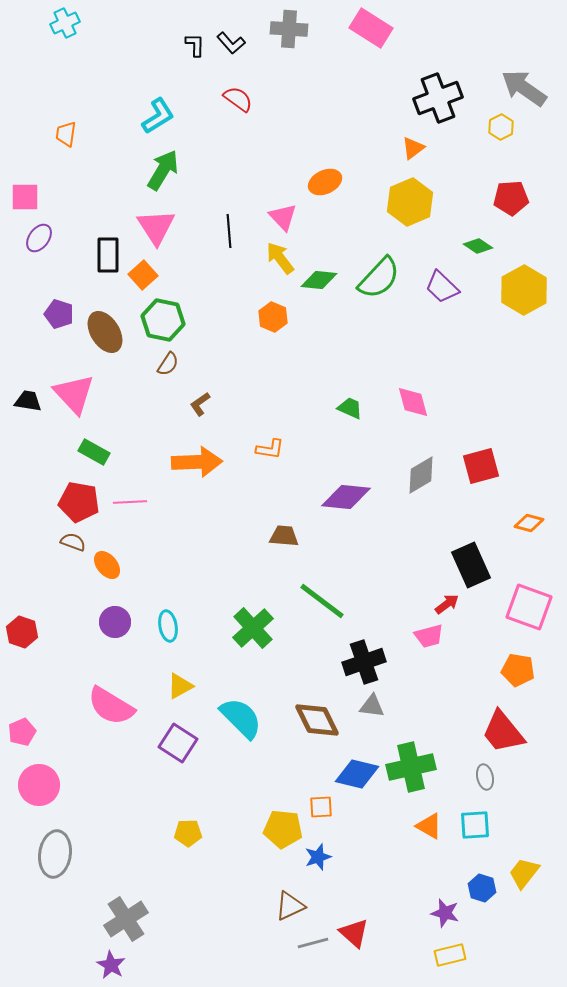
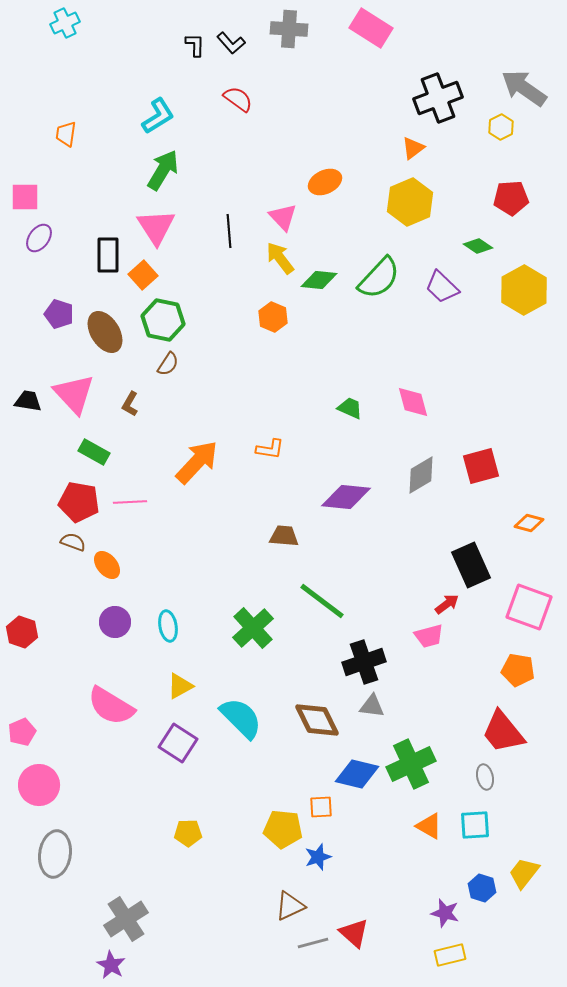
brown L-shape at (200, 404): moved 70 px left; rotated 25 degrees counterclockwise
orange arrow at (197, 462): rotated 45 degrees counterclockwise
green cross at (411, 767): moved 3 px up; rotated 12 degrees counterclockwise
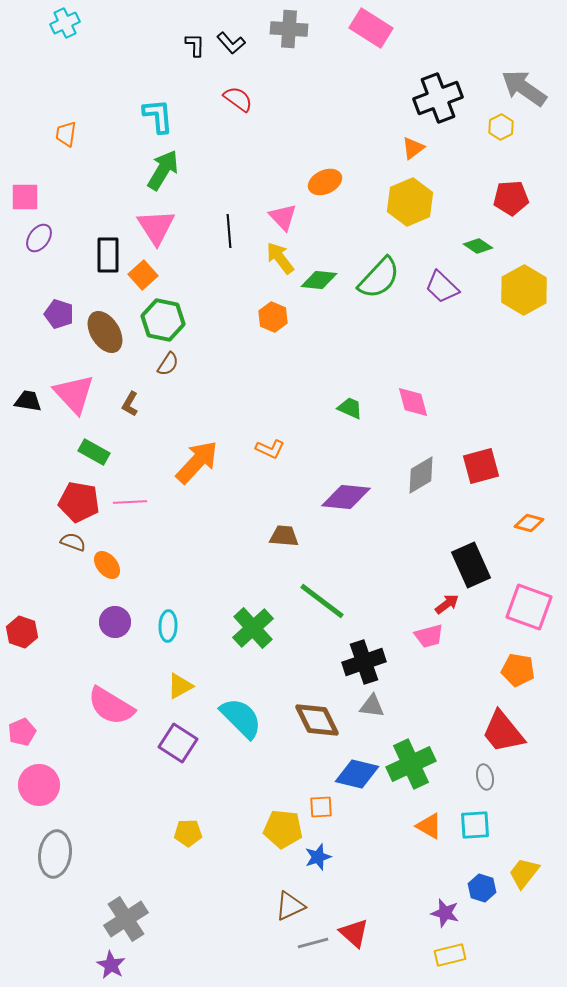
cyan L-shape at (158, 116): rotated 63 degrees counterclockwise
orange L-shape at (270, 449): rotated 16 degrees clockwise
cyan ellipse at (168, 626): rotated 12 degrees clockwise
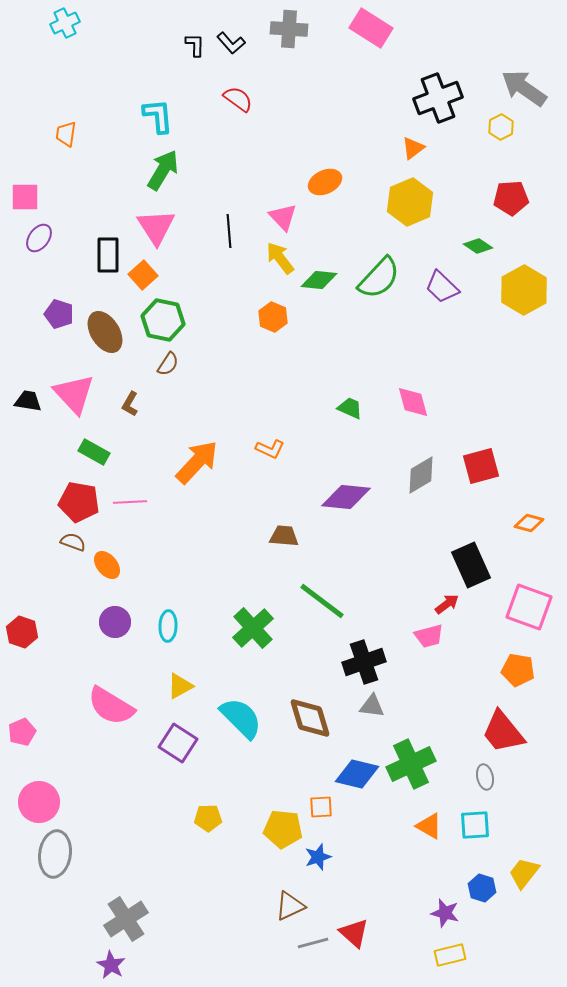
brown diamond at (317, 720): moved 7 px left, 2 px up; rotated 9 degrees clockwise
pink circle at (39, 785): moved 17 px down
yellow pentagon at (188, 833): moved 20 px right, 15 px up
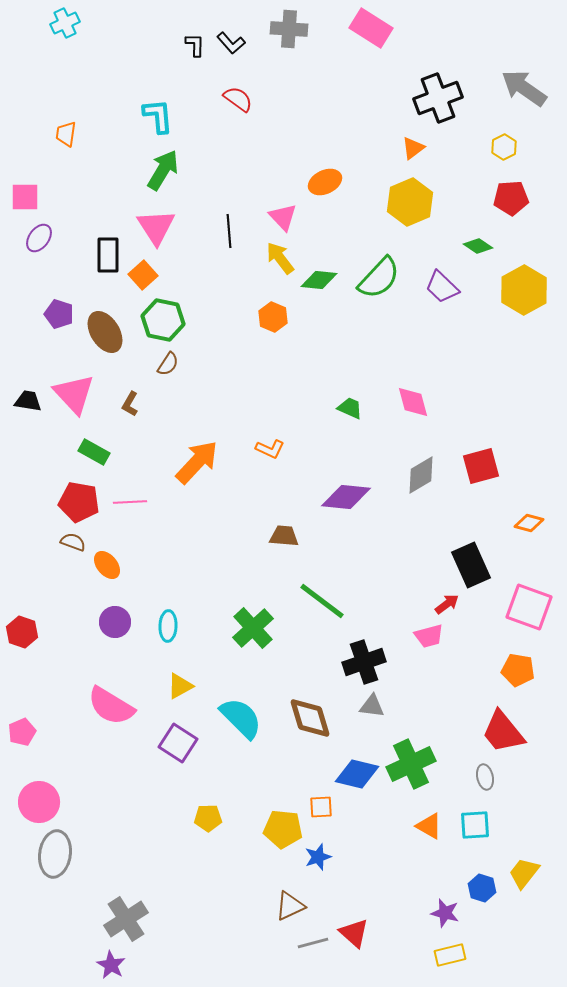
yellow hexagon at (501, 127): moved 3 px right, 20 px down
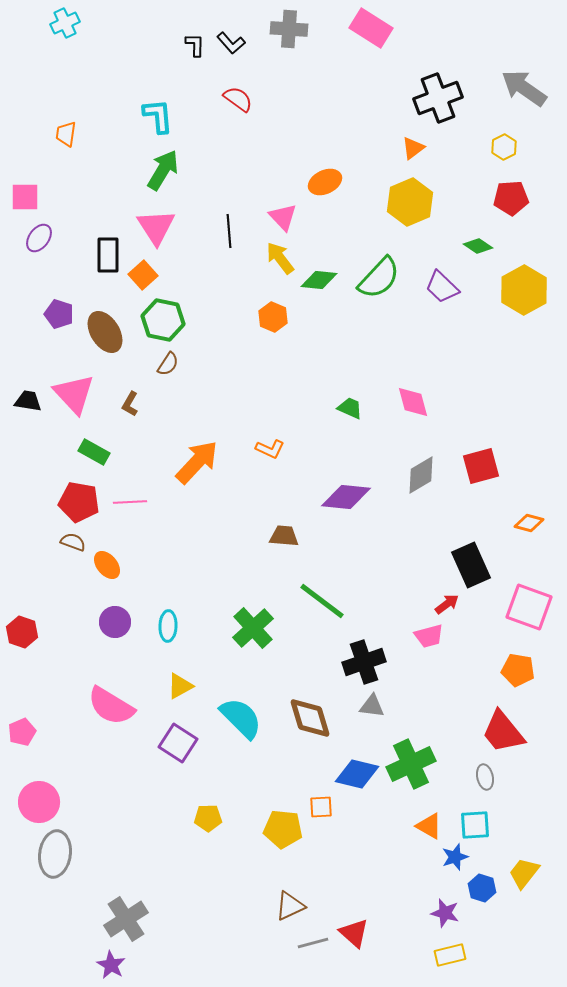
blue star at (318, 857): moved 137 px right
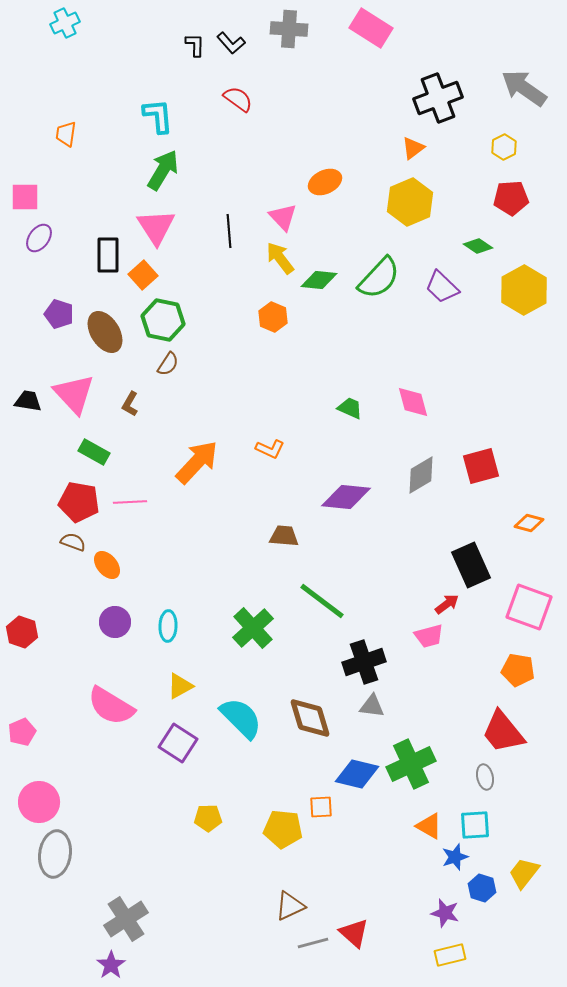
purple star at (111, 965): rotated 8 degrees clockwise
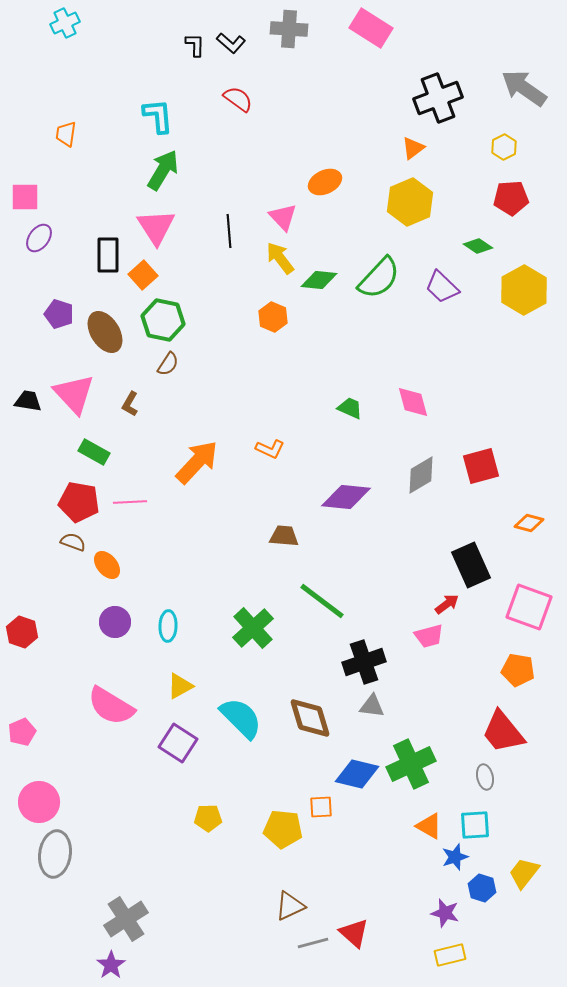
black L-shape at (231, 43): rotated 8 degrees counterclockwise
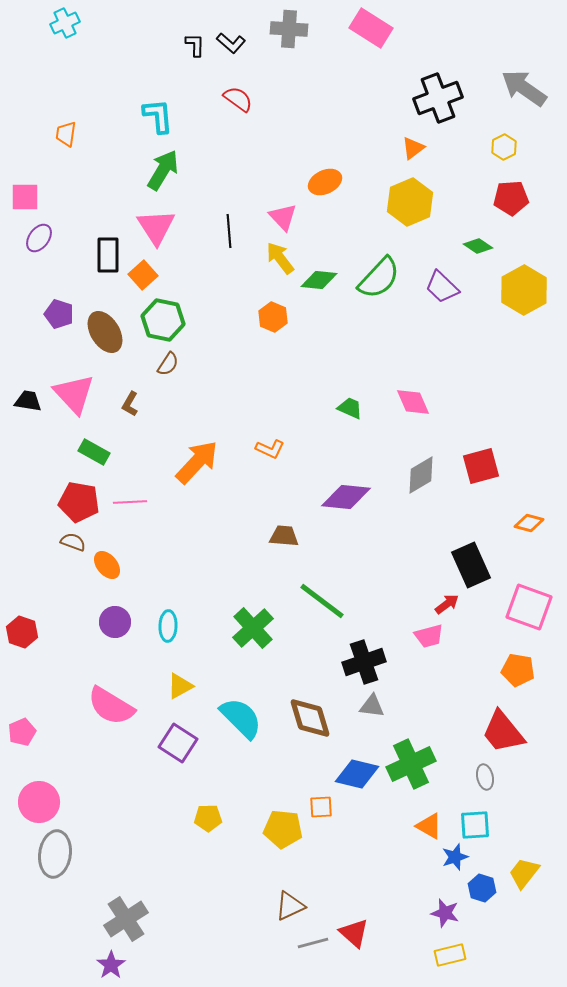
pink diamond at (413, 402): rotated 9 degrees counterclockwise
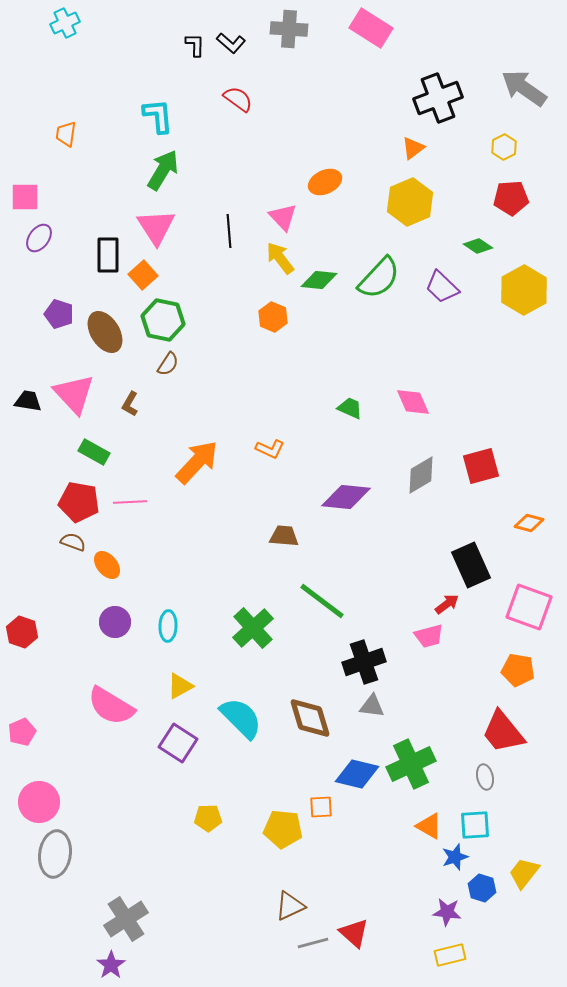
purple star at (445, 913): moved 2 px right, 1 px up; rotated 8 degrees counterclockwise
